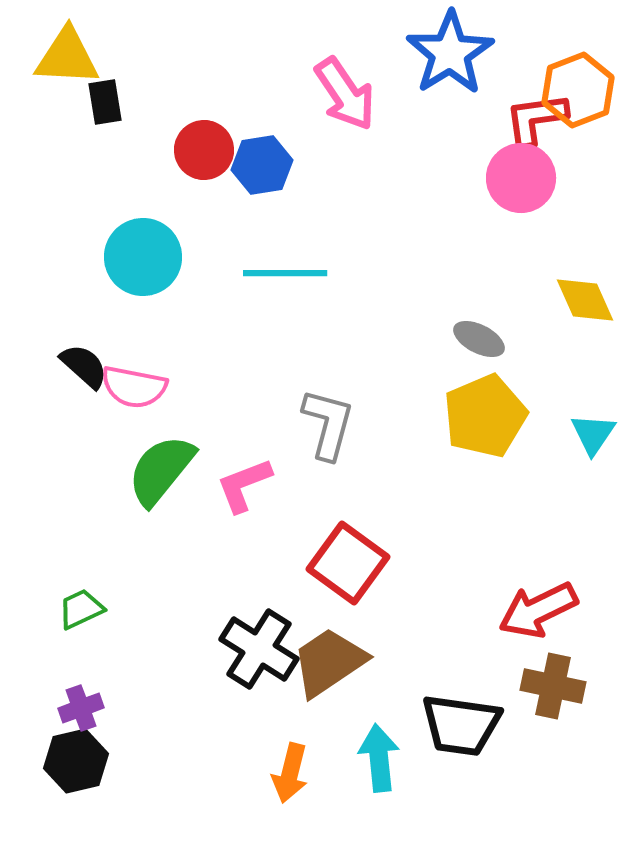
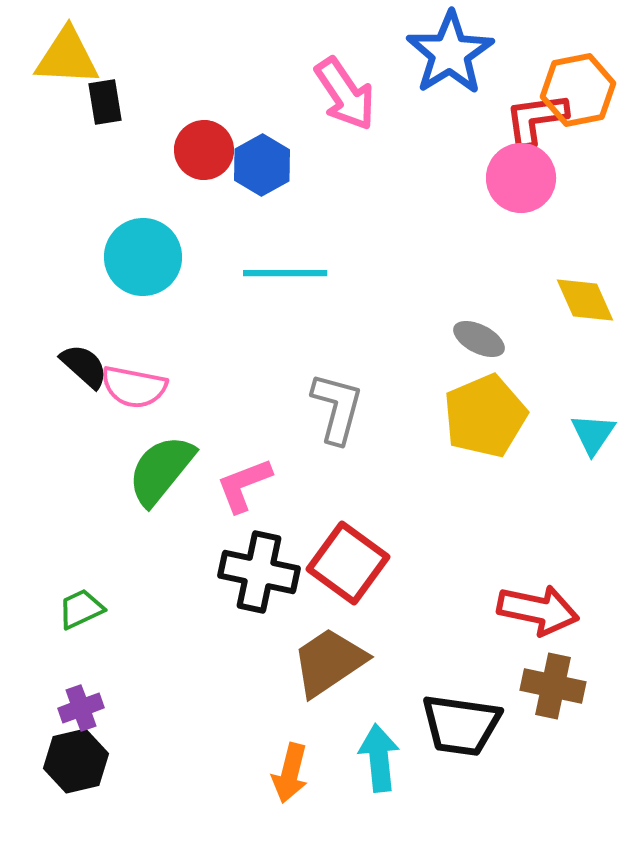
orange hexagon: rotated 10 degrees clockwise
blue hexagon: rotated 20 degrees counterclockwise
gray L-shape: moved 9 px right, 16 px up
red arrow: rotated 142 degrees counterclockwise
black cross: moved 77 px up; rotated 20 degrees counterclockwise
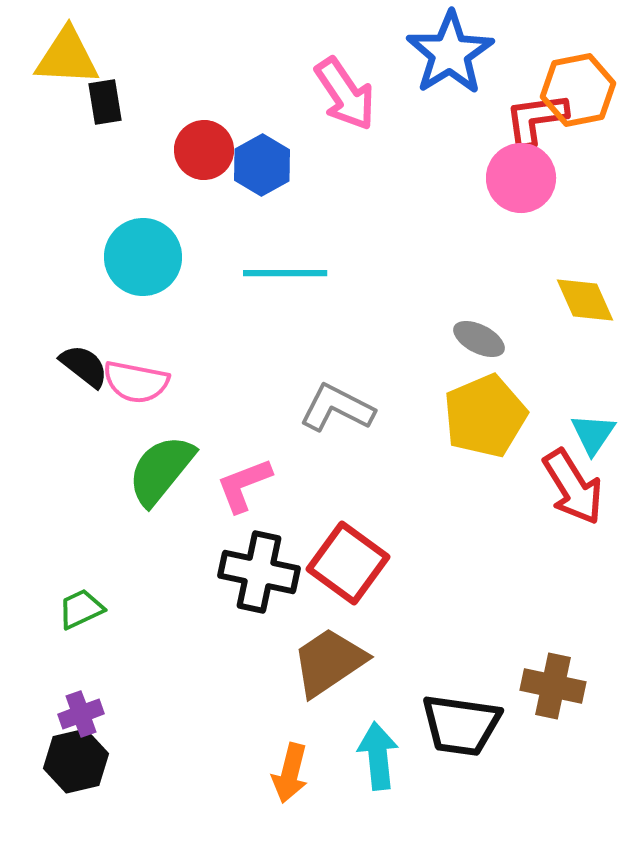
black semicircle: rotated 4 degrees counterclockwise
pink semicircle: moved 2 px right, 5 px up
gray L-shape: rotated 78 degrees counterclockwise
red arrow: moved 35 px right, 123 px up; rotated 46 degrees clockwise
purple cross: moved 6 px down
cyan arrow: moved 1 px left, 2 px up
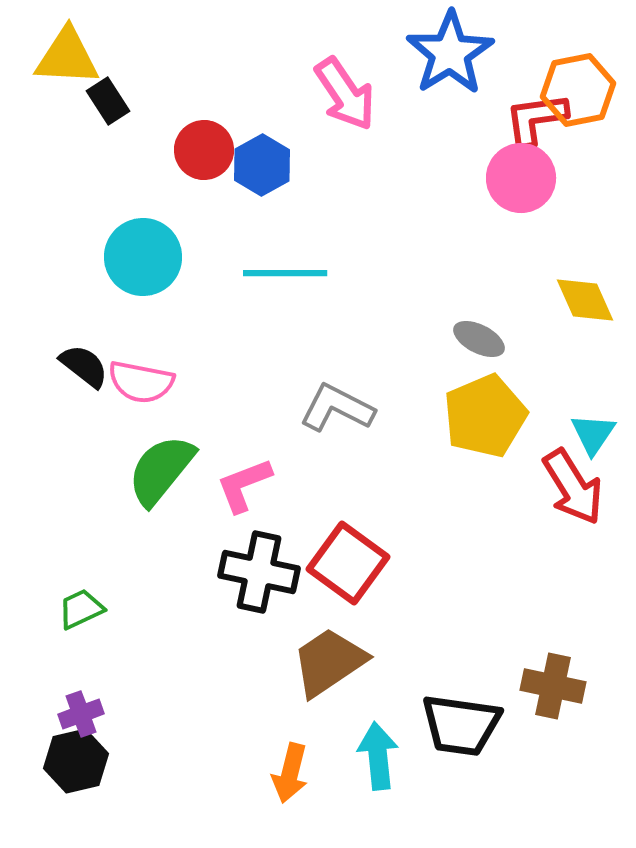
black rectangle: moved 3 px right, 1 px up; rotated 24 degrees counterclockwise
pink semicircle: moved 5 px right
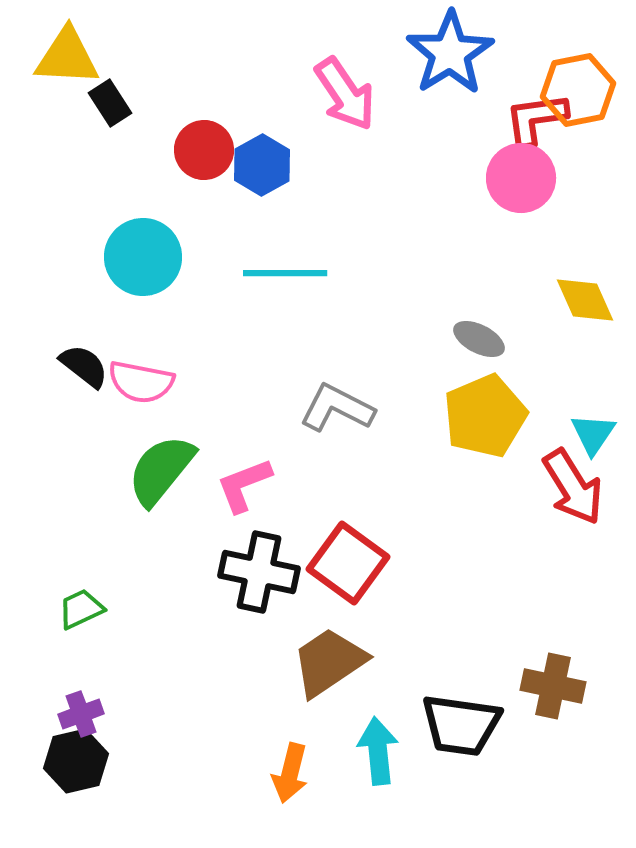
black rectangle: moved 2 px right, 2 px down
cyan arrow: moved 5 px up
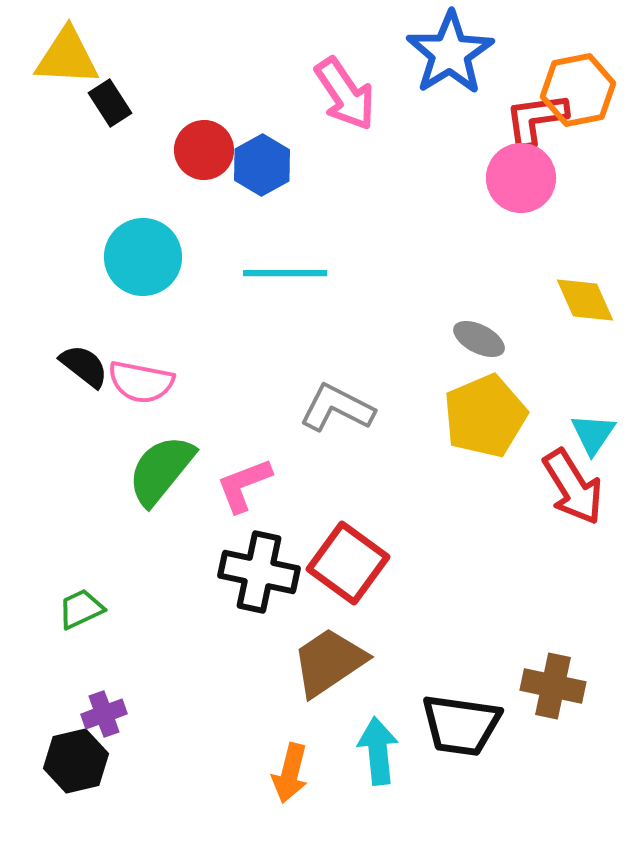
purple cross: moved 23 px right
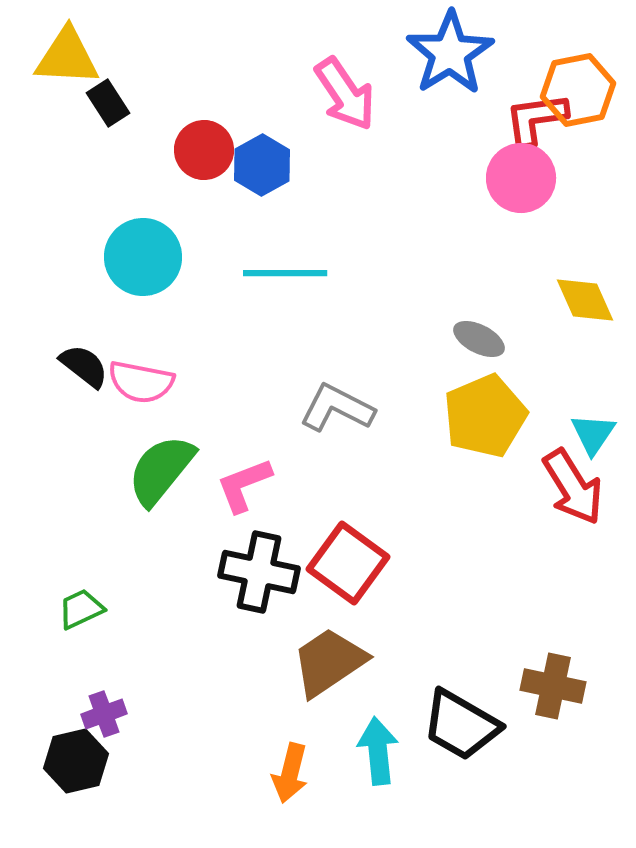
black rectangle: moved 2 px left
black trapezoid: rotated 22 degrees clockwise
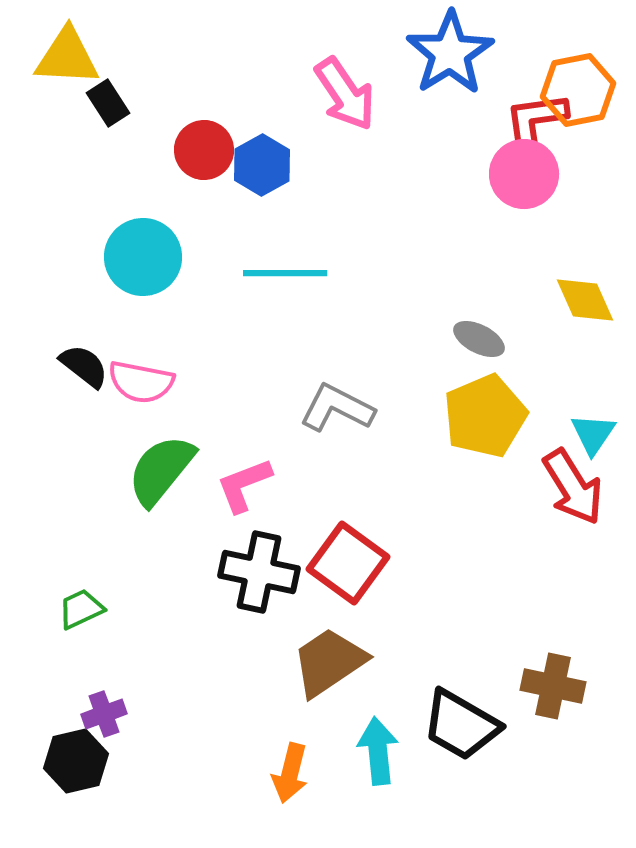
pink circle: moved 3 px right, 4 px up
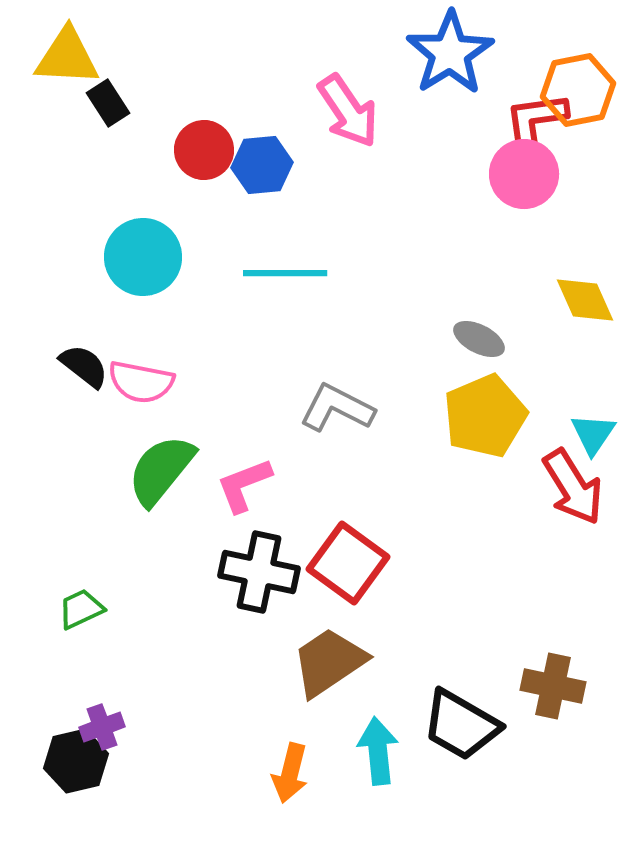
pink arrow: moved 3 px right, 17 px down
blue hexagon: rotated 24 degrees clockwise
purple cross: moved 2 px left, 13 px down
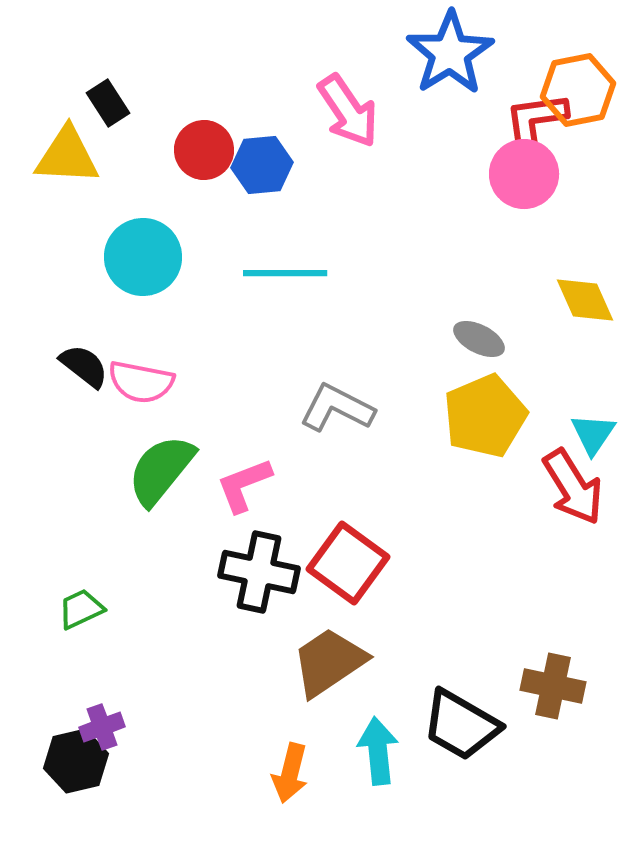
yellow triangle: moved 99 px down
